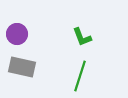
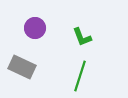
purple circle: moved 18 px right, 6 px up
gray rectangle: rotated 12 degrees clockwise
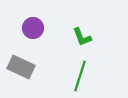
purple circle: moved 2 px left
gray rectangle: moved 1 px left
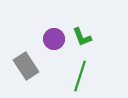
purple circle: moved 21 px right, 11 px down
gray rectangle: moved 5 px right, 1 px up; rotated 32 degrees clockwise
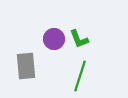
green L-shape: moved 3 px left, 2 px down
gray rectangle: rotated 28 degrees clockwise
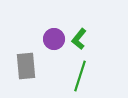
green L-shape: rotated 60 degrees clockwise
